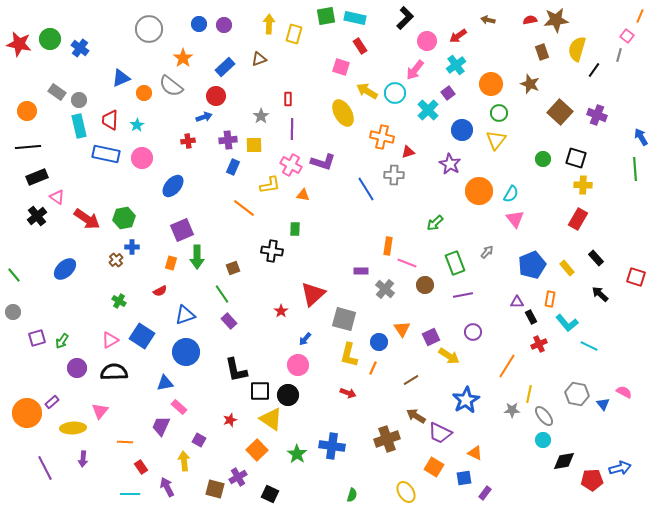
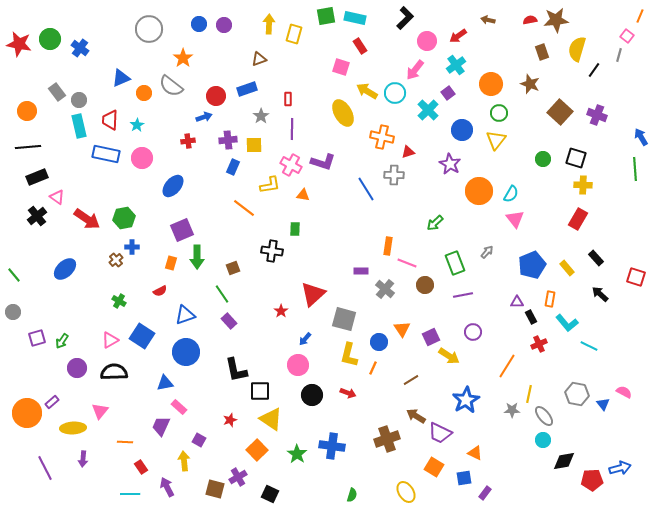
blue rectangle at (225, 67): moved 22 px right, 22 px down; rotated 24 degrees clockwise
gray rectangle at (57, 92): rotated 18 degrees clockwise
black circle at (288, 395): moved 24 px right
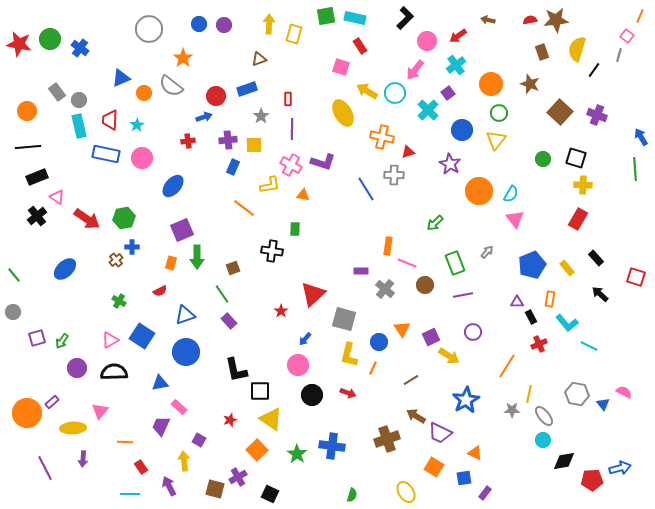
blue triangle at (165, 383): moved 5 px left
purple arrow at (167, 487): moved 2 px right, 1 px up
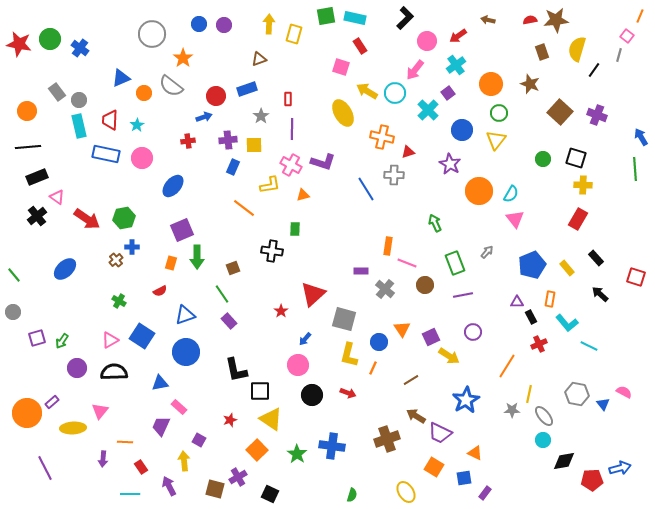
gray circle at (149, 29): moved 3 px right, 5 px down
orange triangle at (303, 195): rotated 24 degrees counterclockwise
green arrow at (435, 223): rotated 108 degrees clockwise
purple arrow at (83, 459): moved 20 px right
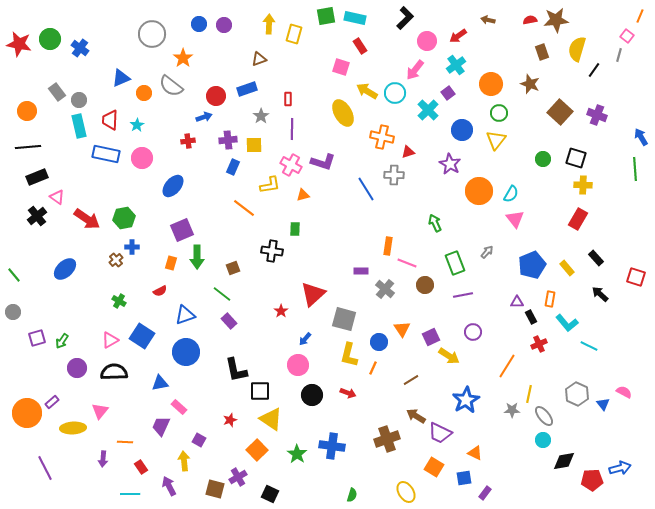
green line at (222, 294): rotated 18 degrees counterclockwise
gray hexagon at (577, 394): rotated 15 degrees clockwise
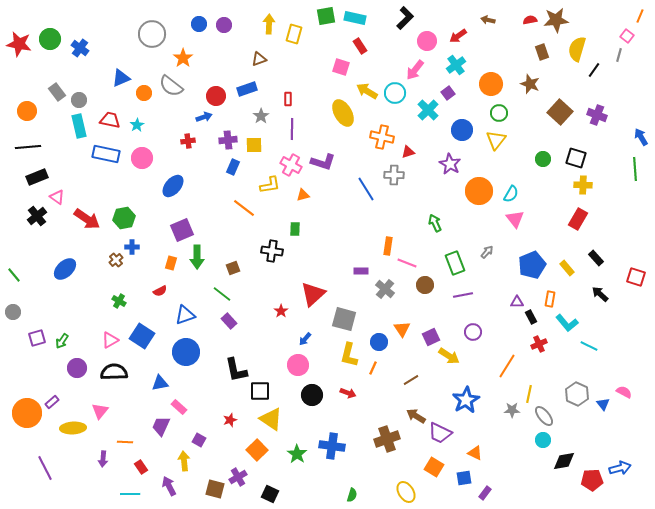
red trapezoid at (110, 120): rotated 100 degrees clockwise
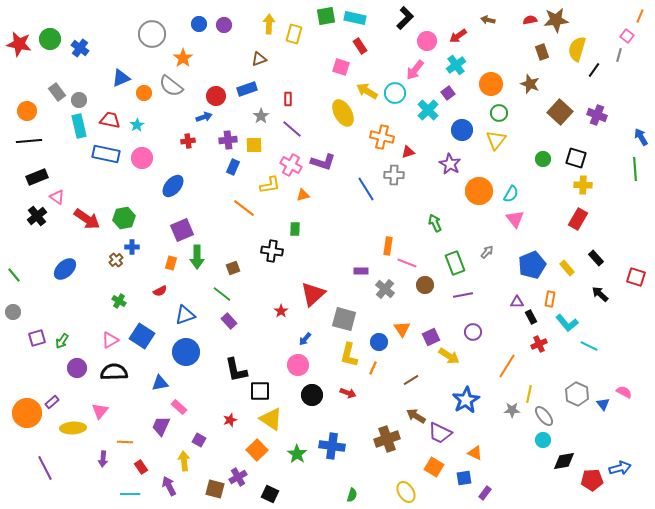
purple line at (292, 129): rotated 50 degrees counterclockwise
black line at (28, 147): moved 1 px right, 6 px up
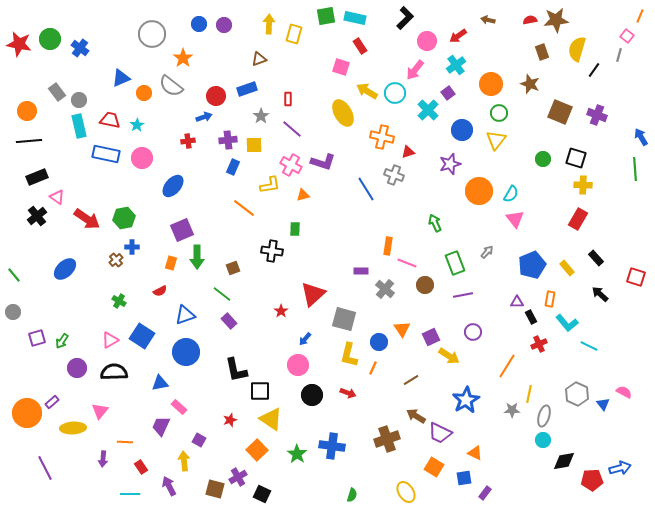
brown square at (560, 112): rotated 20 degrees counterclockwise
purple star at (450, 164): rotated 25 degrees clockwise
gray cross at (394, 175): rotated 18 degrees clockwise
gray ellipse at (544, 416): rotated 55 degrees clockwise
black square at (270, 494): moved 8 px left
